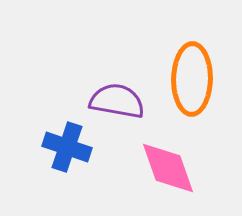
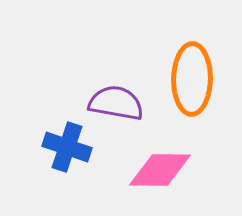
purple semicircle: moved 1 px left, 2 px down
pink diamond: moved 8 px left, 2 px down; rotated 70 degrees counterclockwise
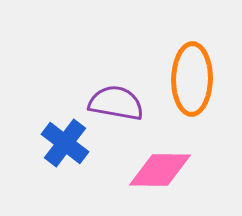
blue cross: moved 2 px left, 4 px up; rotated 18 degrees clockwise
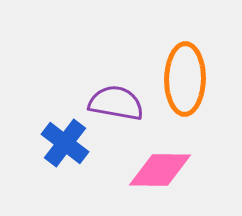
orange ellipse: moved 7 px left
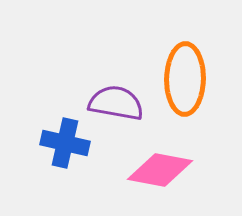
blue cross: rotated 24 degrees counterclockwise
pink diamond: rotated 10 degrees clockwise
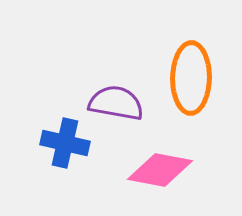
orange ellipse: moved 6 px right, 1 px up
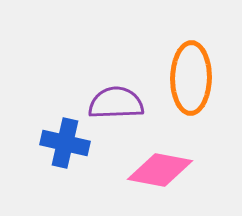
purple semicircle: rotated 12 degrees counterclockwise
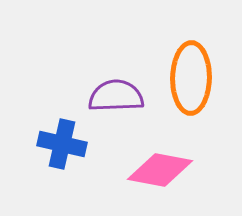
purple semicircle: moved 7 px up
blue cross: moved 3 px left, 1 px down
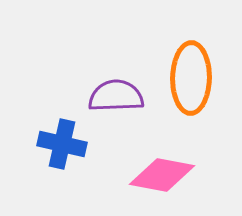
pink diamond: moved 2 px right, 5 px down
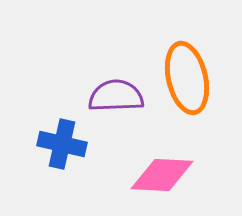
orange ellipse: moved 4 px left; rotated 14 degrees counterclockwise
pink diamond: rotated 8 degrees counterclockwise
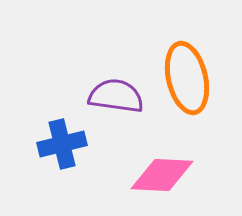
purple semicircle: rotated 10 degrees clockwise
blue cross: rotated 27 degrees counterclockwise
